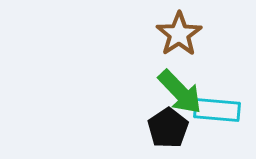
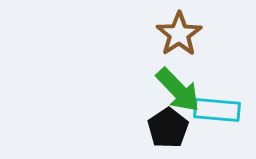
green arrow: moved 2 px left, 2 px up
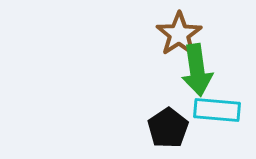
green arrow: moved 19 px right, 20 px up; rotated 36 degrees clockwise
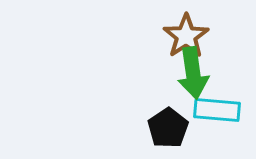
brown star: moved 7 px right, 2 px down
green arrow: moved 4 px left, 3 px down
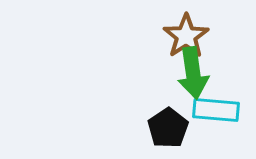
cyan rectangle: moved 1 px left
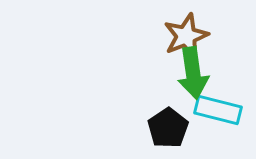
brown star: rotated 12 degrees clockwise
cyan rectangle: moved 2 px right; rotated 9 degrees clockwise
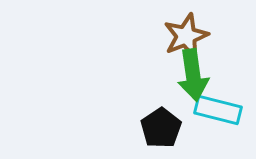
green arrow: moved 2 px down
black pentagon: moved 7 px left
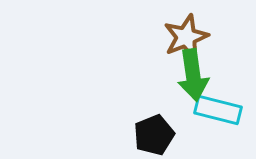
brown star: moved 1 px down
black pentagon: moved 7 px left, 7 px down; rotated 12 degrees clockwise
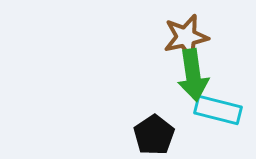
brown star: rotated 9 degrees clockwise
black pentagon: rotated 12 degrees counterclockwise
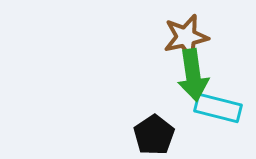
cyan rectangle: moved 2 px up
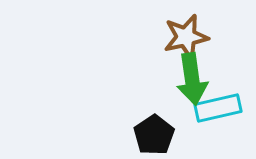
green arrow: moved 1 px left, 4 px down
cyan rectangle: rotated 27 degrees counterclockwise
